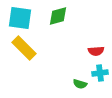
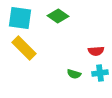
green diamond: rotated 50 degrees clockwise
green semicircle: moved 6 px left, 10 px up
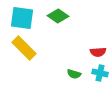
cyan square: moved 2 px right
red semicircle: moved 2 px right, 1 px down
cyan cross: rotated 21 degrees clockwise
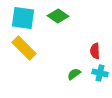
cyan square: moved 1 px right
red semicircle: moved 3 px left, 1 px up; rotated 91 degrees clockwise
green semicircle: rotated 128 degrees clockwise
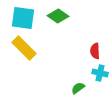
green semicircle: moved 4 px right, 14 px down
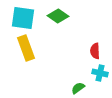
yellow rectangle: moved 2 px right; rotated 25 degrees clockwise
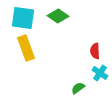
cyan cross: rotated 21 degrees clockwise
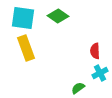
cyan cross: rotated 28 degrees clockwise
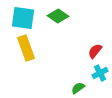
red semicircle: rotated 42 degrees clockwise
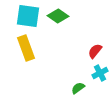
cyan square: moved 5 px right, 2 px up
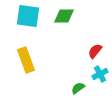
green diamond: moved 6 px right; rotated 35 degrees counterclockwise
yellow rectangle: moved 12 px down
cyan cross: moved 1 px down
